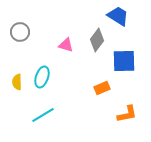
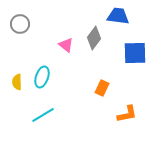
blue trapezoid: rotated 25 degrees counterclockwise
gray circle: moved 8 px up
gray diamond: moved 3 px left, 2 px up
pink triangle: rotated 21 degrees clockwise
blue square: moved 11 px right, 8 px up
orange rectangle: rotated 42 degrees counterclockwise
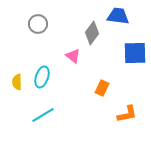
gray circle: moved 18 px right
gray diamond: moved 2 px left, 5 px up
pink triangle: moved 7 px right, 11 px down
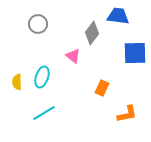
cyan line: moved 1 px right, 2 px up
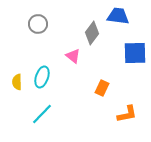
cyan line: moved 2 px left, 1 px down; rotated 15 degrees counterclockwise
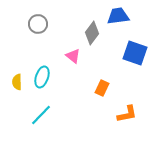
blue trapezoid: rotated 15 degrees counterclockwise
blue square: rotated 20 degrees clockwise
cyan line: moved 1 px left, 1 px down
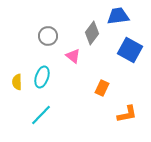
gray circle: moved 10 px right, 12 px down
blue square: moved 5 px left, 3 px up; rotated 10 degrees clockwise
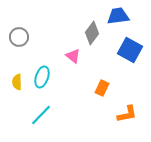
gray circle: moved 29 px left, 1 px down
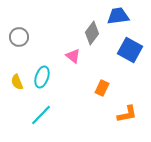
yellow semicircle: rotated 21 degrees counterclockwise
